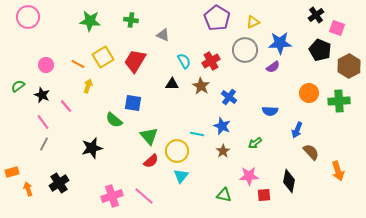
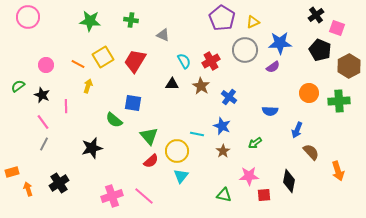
purple pentagon at (217, 18): moved 5 px right
pink line at (66, 106): rotated 40 degrees clockwise
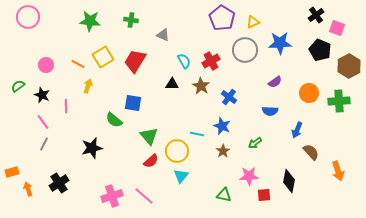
purple semicircle at (273, 67): moved 2 px right, 15 px down
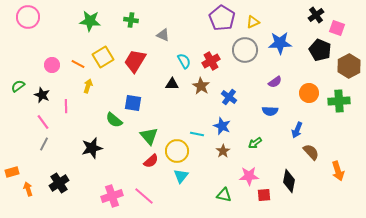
pink circle at (46, 65): moved 6 px right
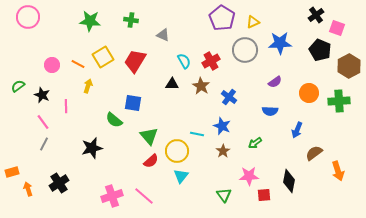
brown semicircle at (311, 152): moved 3 px right, 1 px down; rotated 84 degrees counterclockwise
green triangle at (224, 195): rotated 42 degrees clockwise
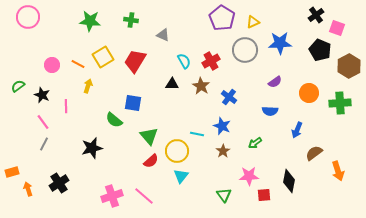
green cross at (339, 101): moved 1 px right, 2 px down
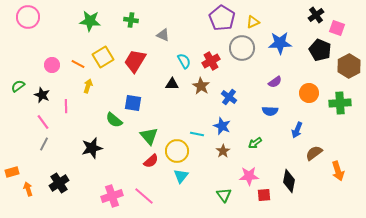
gray circle at (245, 50): moved 3 px left, 2 px up
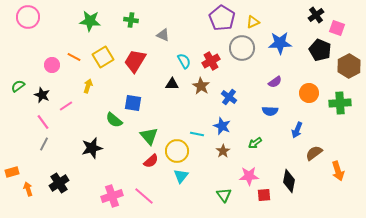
orange line at (78, 64): moved 4 px left, 7 px up
pink line at (66, 106): rotated 56 degrees clockwise
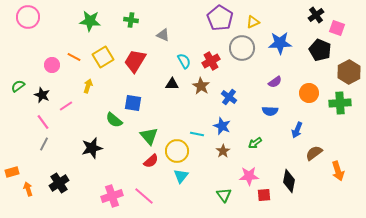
purple pentagon at (222, 18): moved 2 px left
brown hexagon at (349, 66): moved 6 px down
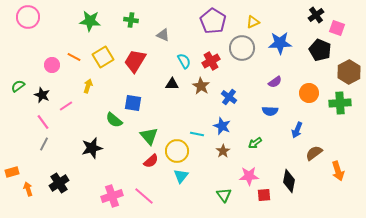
purple pentagon at (220, 18): moved 7 px left, 3 px down
